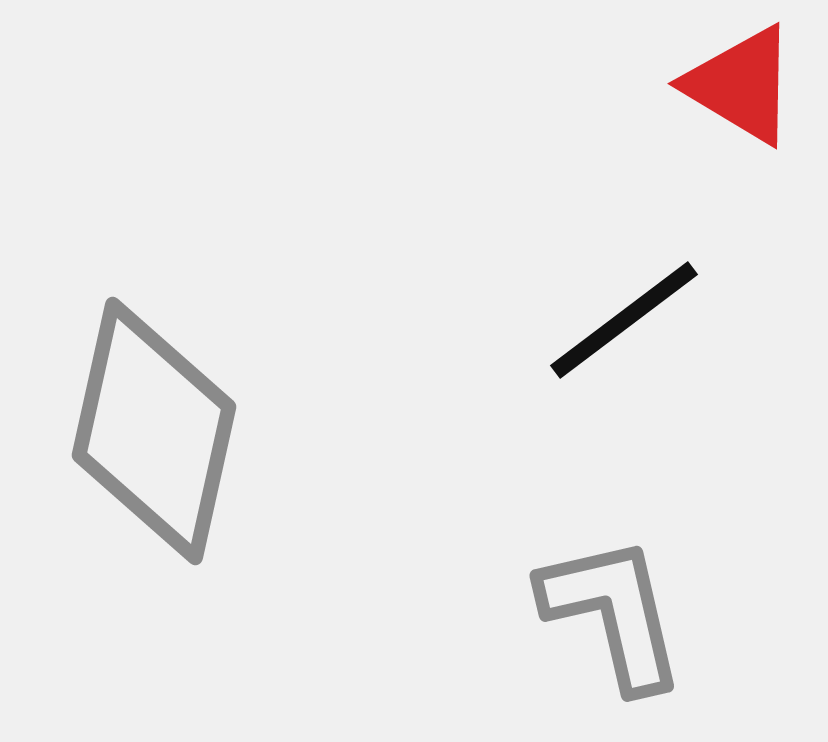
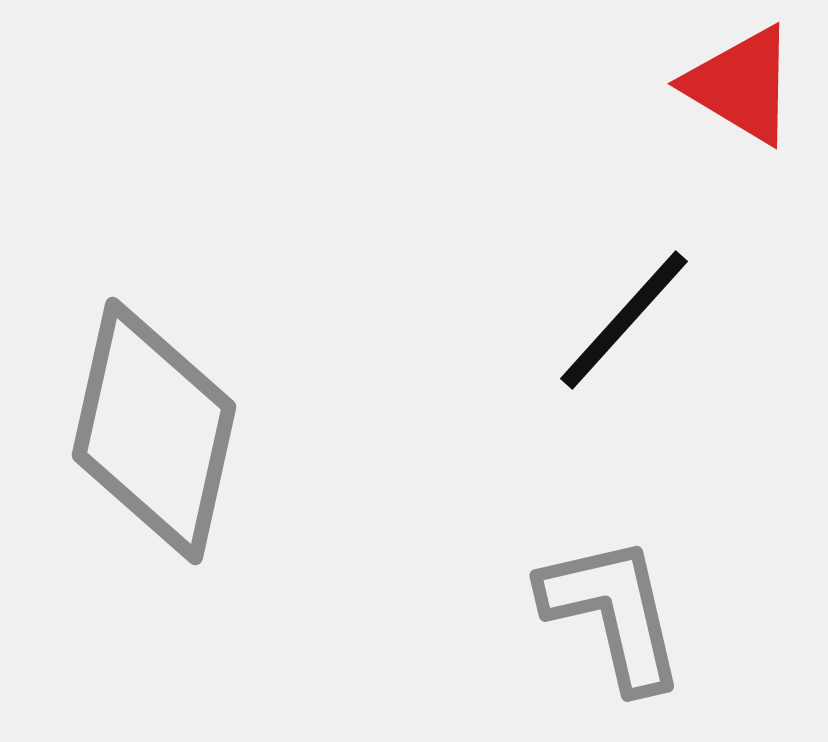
black line: rotated 11 degrees counterclockwise
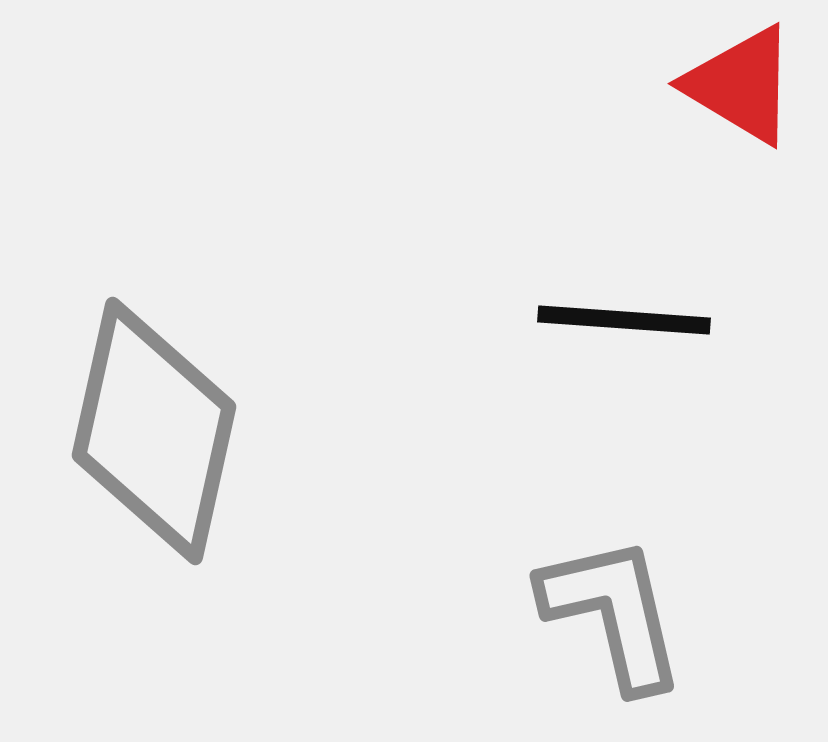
black line: rotated 52 degrees clockwise
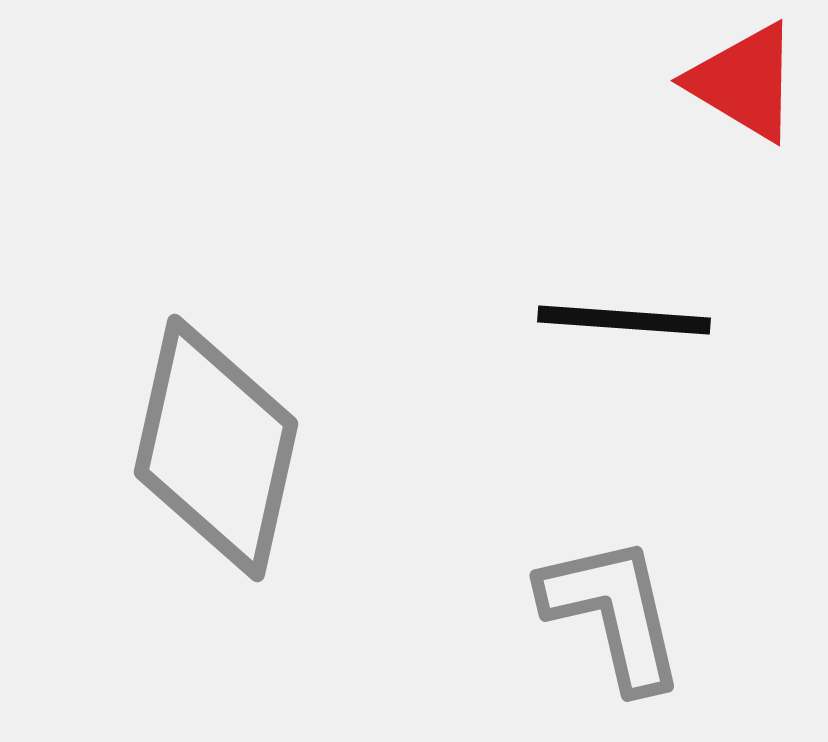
red triangle: moved 3 px right, 3 px up
gray diamond: moved 62 px right, 17 px down
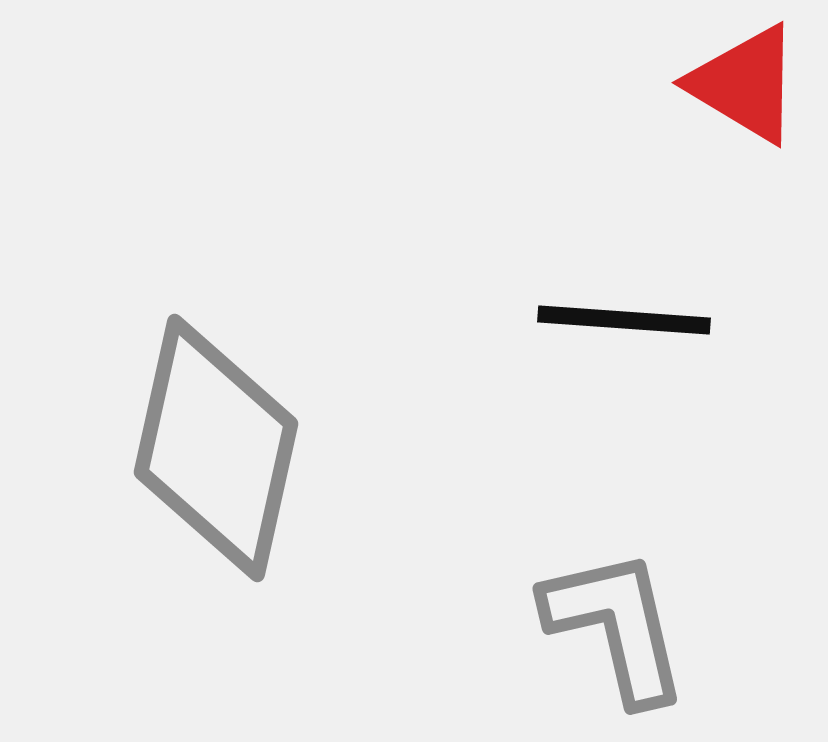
red triangle: moved 1 px right, 2 px down
gray L-shape: moved 3 px right, 13 px down
